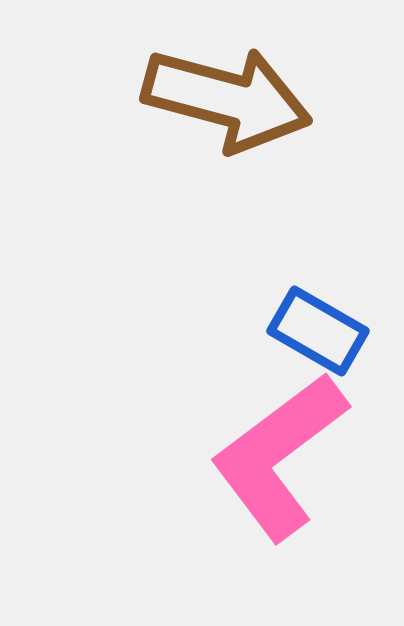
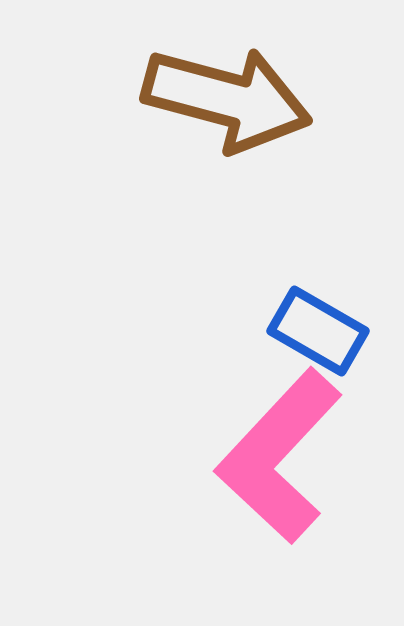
pink L-shape: rotated 10 degrees counterclockwise
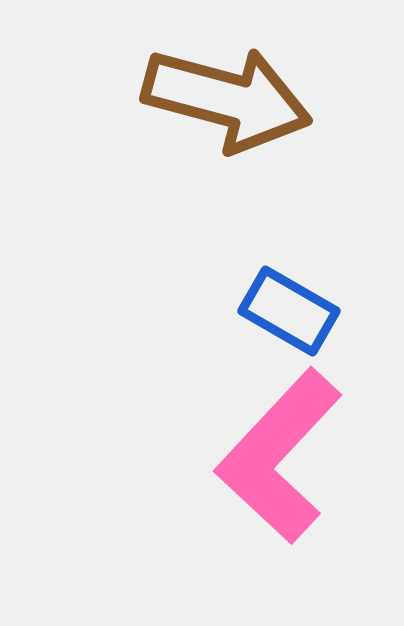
blue rectangle: moved 29 px left, 20 px up
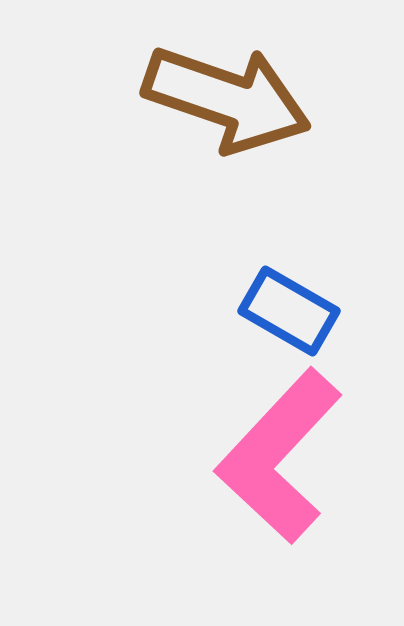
brown arrow: rotated 4 degrees clockwise
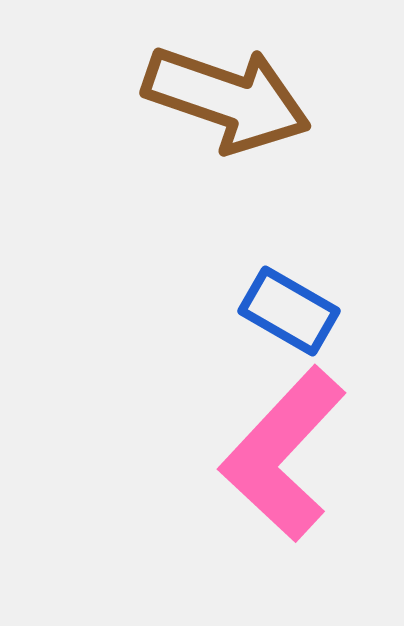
pink L-shape: moved 4 px right, 2 px up
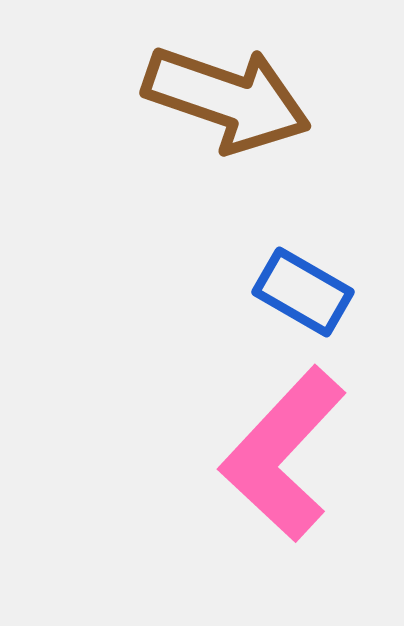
blue rectangle: moved 14 px right, 19 px up
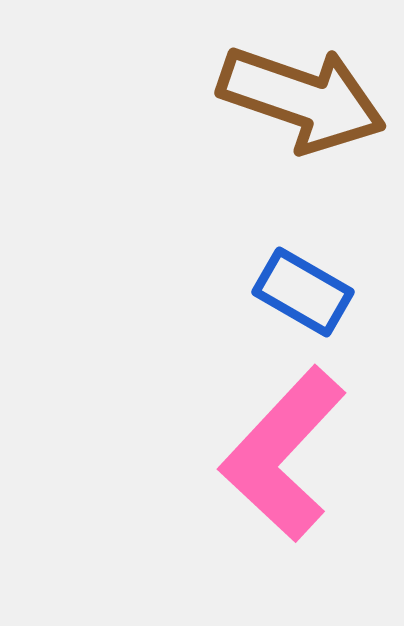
brown arrow: moved 75 px right
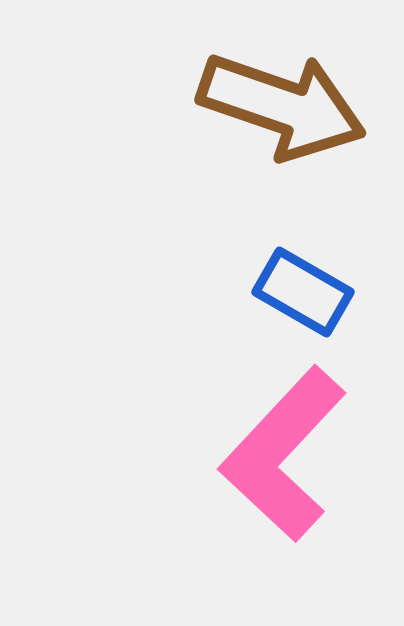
brown arrow: moved 20 px left, 7 px down
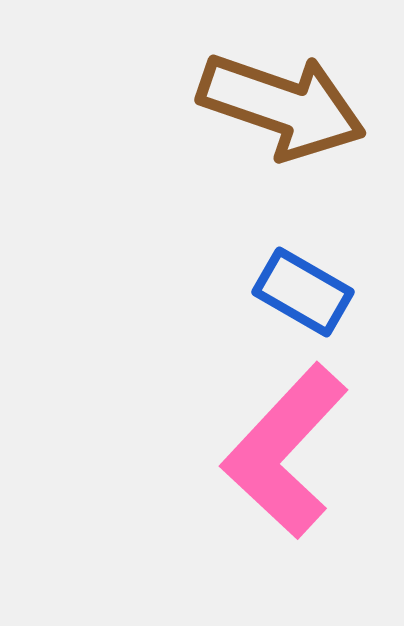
pink L-shape: moved 2 px right, 3 px up
